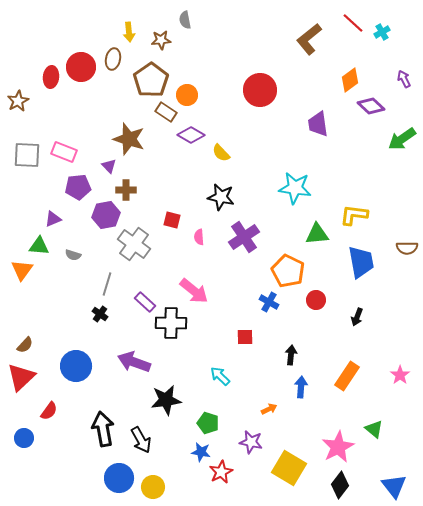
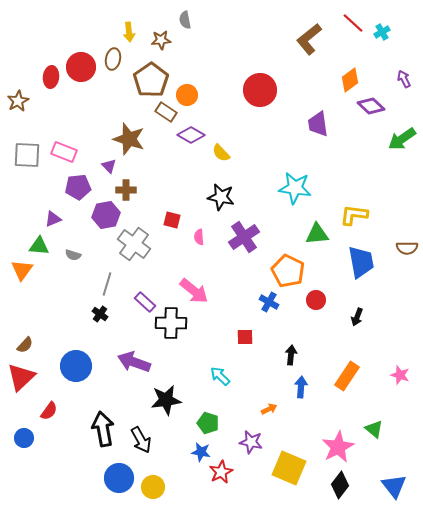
pink star at (400, 375): rotated 18 degrees counterclockwise
yellow square at (289, 468): rotated 8 degrees counterclockwise
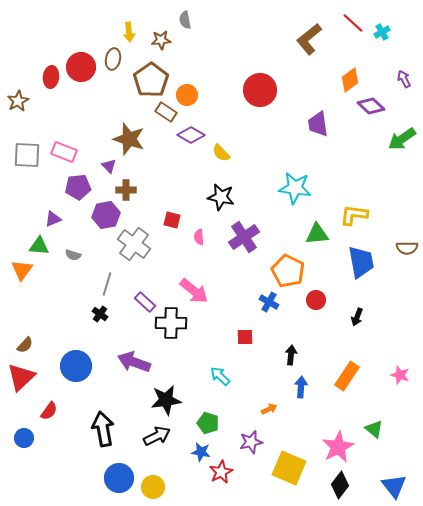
black arrow at (141, 440): moved 16 px right, 4 px up; rotated 88 degrees counterclockwise
purple star at (251, 442): rotated 25 degrees counterclockwise
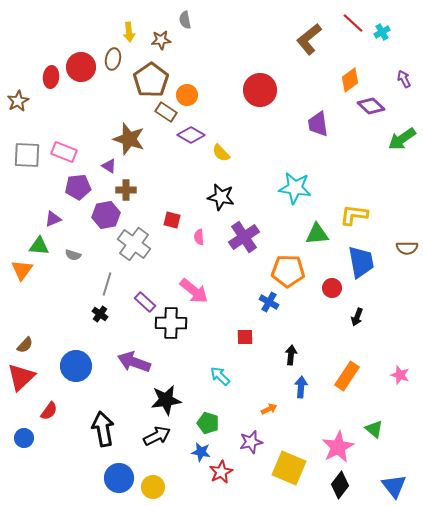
purple triangle at (109, 166): rotated 14 degrees counterclockwise
orange pentagon at (288, 271): rotated 24 degrees counterclockwise
red circle at (316, 300): moved 16 px right, 12 px up
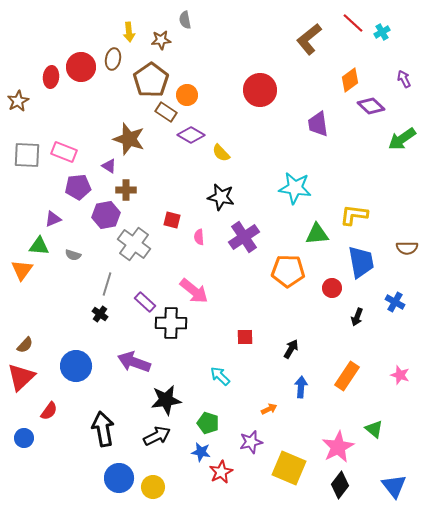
blue cross at (269, 302): moved 126 px right
black arrow at (291, 355): moved 6 px up; rotated 24 degrees clockwise
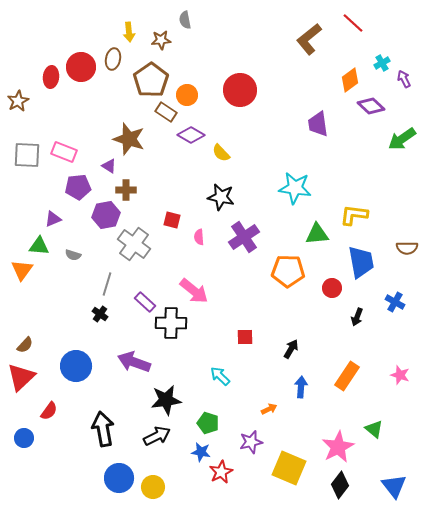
cyan cross at (382, 32): moved 31 px down
red circle at (260, 90): moved 20 px left
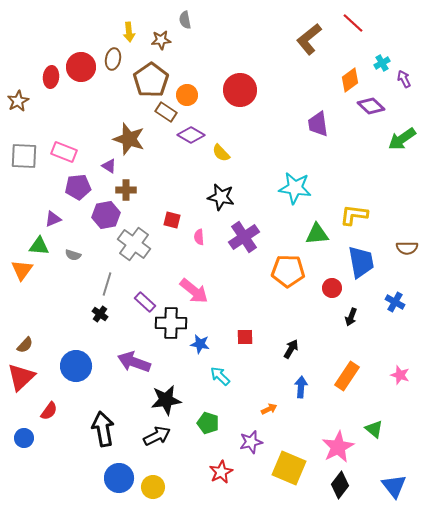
gray square at (27, 155): moved 3 px left, 1 px down
black arrow at (357, 317): moved 6 px left
blue star at (201, 452): moved 1 px left, 108 px up
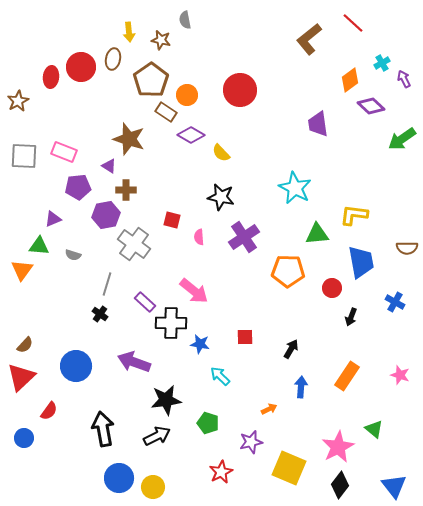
brown star at (161, 40): rotated 18 degrees clockwise
cyan star at (295, 188): rotated 20 degrees clockwise
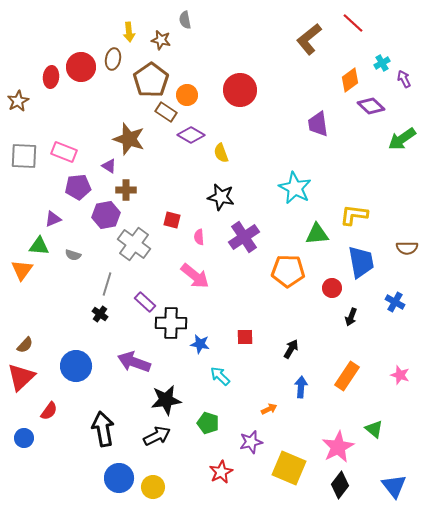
yellow semicircle at (221, 153): rotated 24 degrees clockwise
pink arrow at (194, 291): moved 1 px right, 15 px up
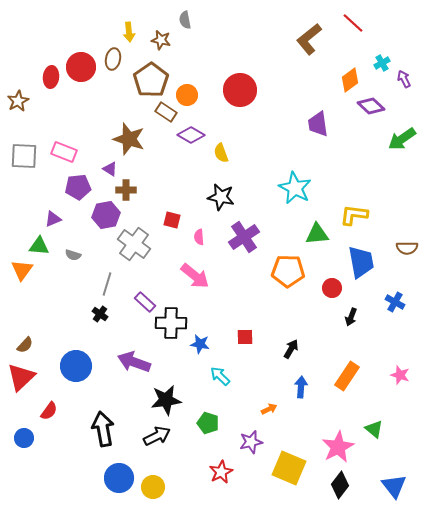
purple triangle at (109, 166): moved 1 px right, 3 px down
